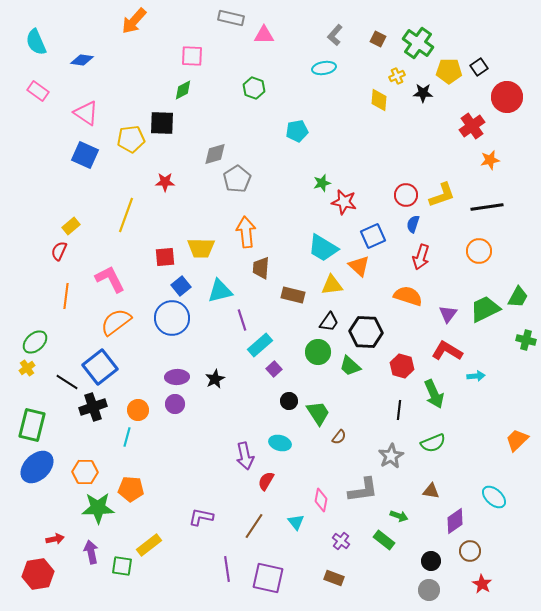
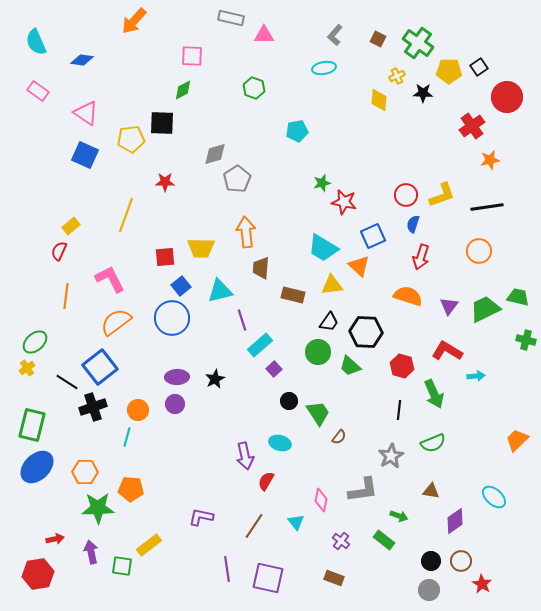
green trapezoid at (518, 297): rotated 105 degrees counterclockwise
purple triangle at (448, 314): moved 1 px right, 8 px up
brown circle at (470, 551): moved 9 px left, 10 px down
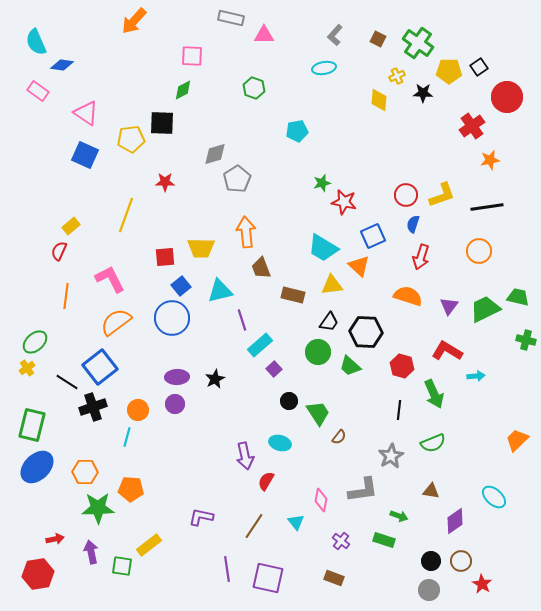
blue diamond at (82, 60): moved 20 px left, 5 px down
brown trapezoid at (261, 268): rotated 25 degrees counterclockwise
green rectangle at (384, 540): rotated 20 degrees counterclockwise
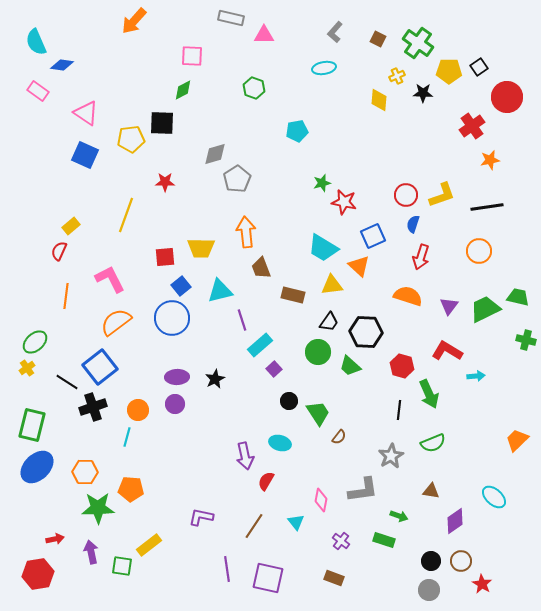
gray L-shape at (335, 35): moved 3 px up
green arrow at (434, 394): moved 5 px left
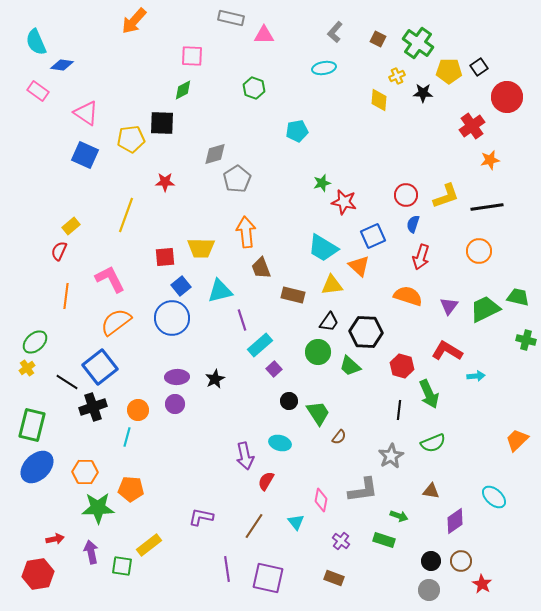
yellow L-shape at (442, 195): moved 4 px right, 1 px down
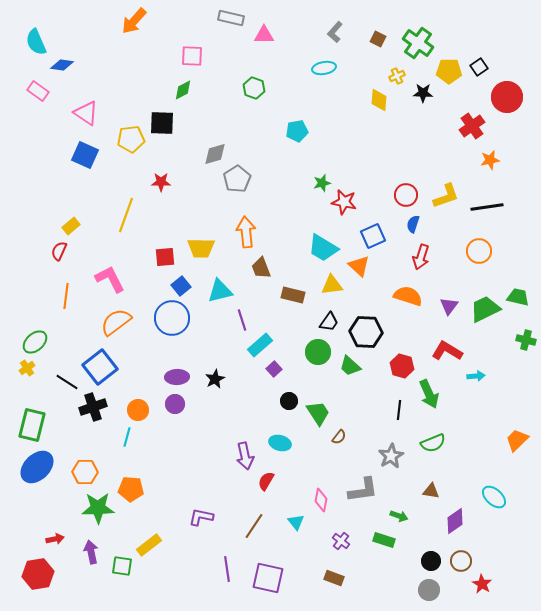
red star at (165, 182): moved 4 px left
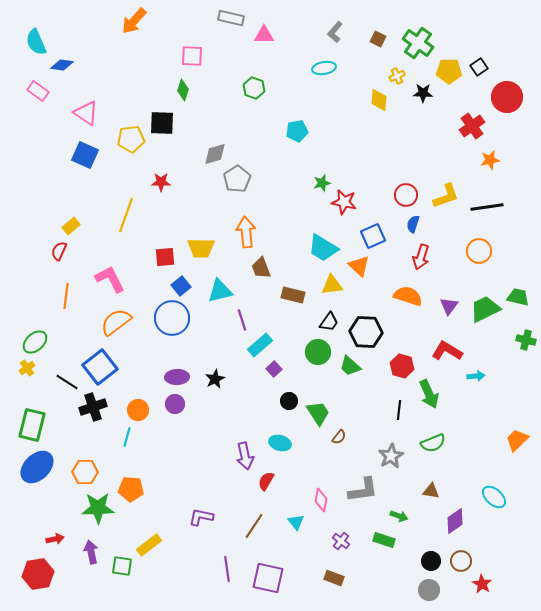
green diamond at (183, 90): rotated 45 degrees counterclockwise
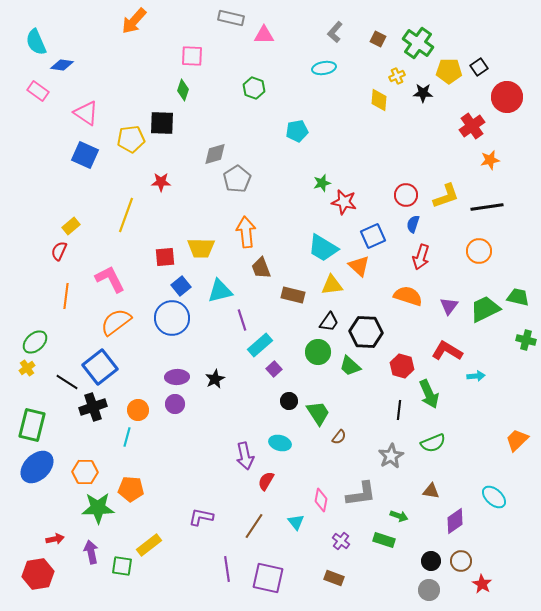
gray L-shape at (363, 490): moved 2 px left, 4 px down
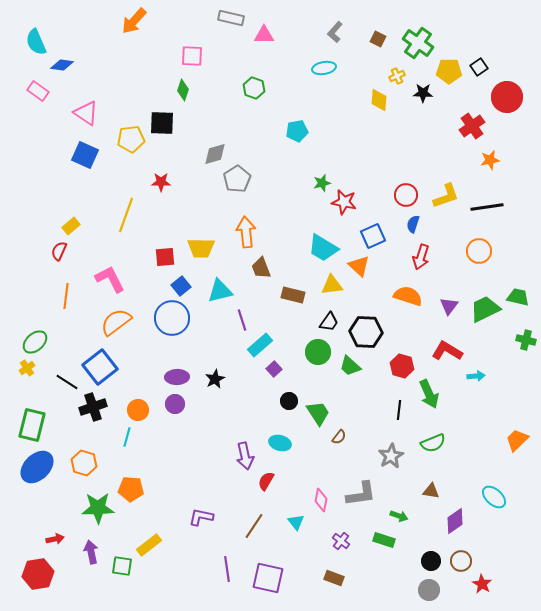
orange hexagon at (85, 472): moved 1 px left, 9 px up; rotated 15 degrees clockwise
